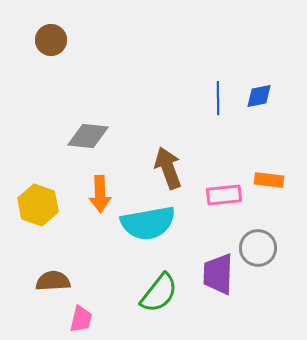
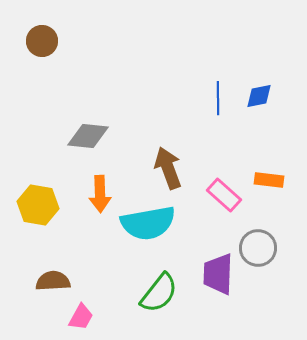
brown circle: moved 9 px left, 1 px down
pink rectangle: rotated 48 degrees clockwise
yellow hexagon: rotated 9 degrees counterclockwise
pink trapezoid: moved 2 px up; rotated 16 degrees clockwise
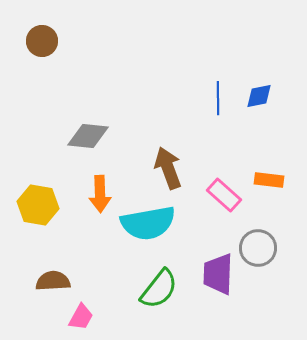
green semicircle: moved 4 px up
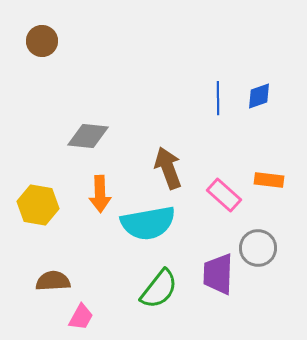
blue diamond: rotated 8 degrees counterclockwise
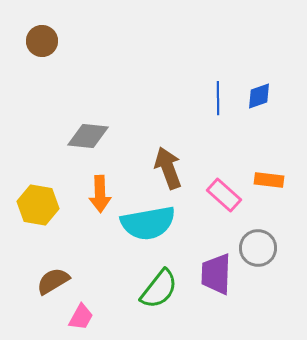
purple trapezoid: moved 2 px left
brown semicircle: rotated 28 degrees counterclockwise
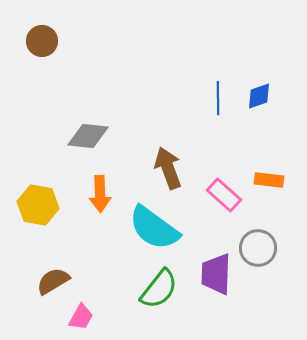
cyan semicircle: moved 6 px right, 5 px down; rotated 46 degrees clockwise
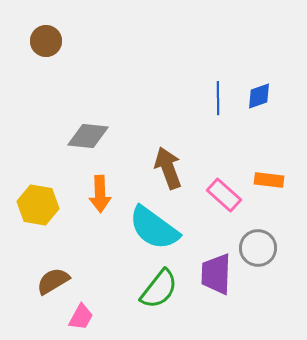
brown circle: moved 4 px right
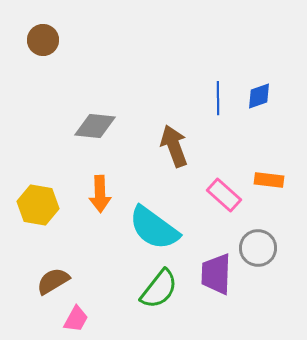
brown circle: moved 3 px left, 1 px up
gray diamond: moved 7 px right, 10 px up
brown arrow: moved 6 px right, 22 px up
pink trapezoid: moved 5 px left, 2 px down
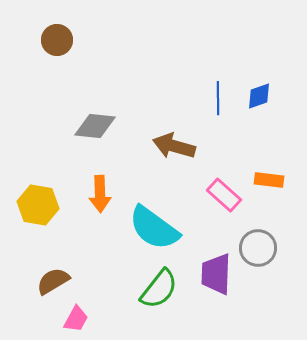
brown circle: moved 14 px right
brown arrow: rotated 54 degrees counterclockwise
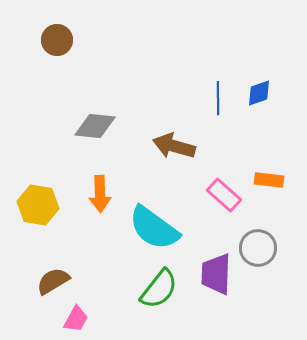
blue diamond: moved 3 px up
